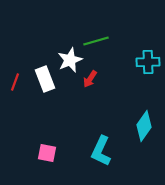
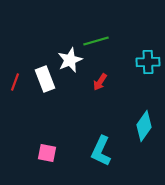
red arrow: moved 10 px right, 3 px down
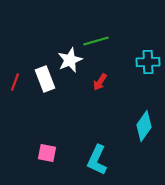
cyan L-shape: moved 4 px left, 9 px down
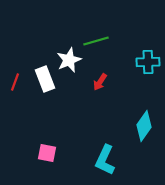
white star: moved 1 px left
cyan L-shape: moved 8 px right
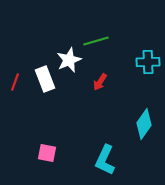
cyan diamond: moved 2 px up
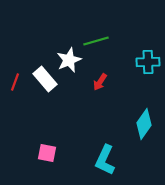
white rectangle: rotated 20 degrees counterclockwise
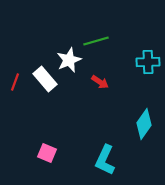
red arrow: rotated 90 degrees counterclockwise
pink square: rotated 12 degrees clockwise
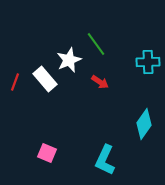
green line: moved 3 px down; rotated 70 degrees clockwise
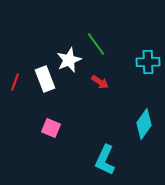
white rectangle: rotated 20 degrees clockwise
pink square: moved 4 px right, 25 px up
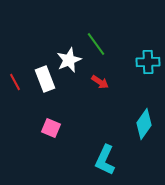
red line: rotated 48 degrees counterclockwise
